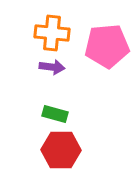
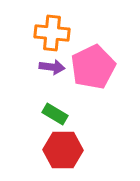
pink pentagon: moved 14 px left, 21 px down; rotated 21 degrees counterclockwise
green rectangle: rotated 15 degrees clockwise
red hexagon: moved 2 px right
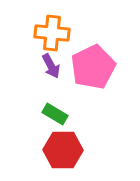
purple arrow: moved 1 px left, 1 px up; rotated 55 degrees clockwise
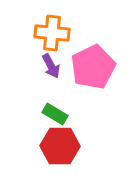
red hexagon: moved 3 px left, 4 px up
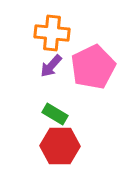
purple arrow: rotated 70 degrees clockwise
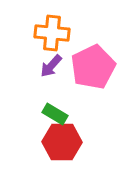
red hexagon: moved 2 px right, 4 px up
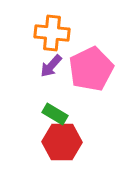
pink pentagon: moved 2 px left, 2 px down
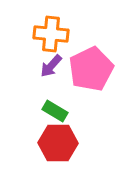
orange cross: moved 1 px left, 1 px down
green rectangle: moved 3 px up
red hexagon: moved 4 px left, 1 px down
